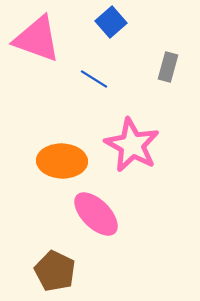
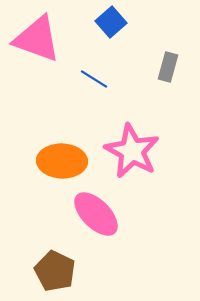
pink star: moved 6 px down
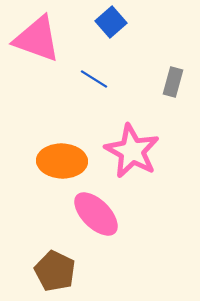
gray rectangle: moved 5 px right, 15 px down
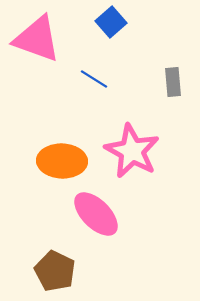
gray rectangle: rotated 20 degrees counterclockwise
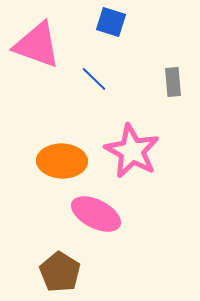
blue square: rotated 32 degrees counterclockwise
pink triangle: moved 6 px down
blue line: rotated 12 degrees clockwise
pink ellipse: rotated 18 degrees counterclockwise
brown pentagon: moved 5 px right, 1 px down; rotated 6 degrees clockwise
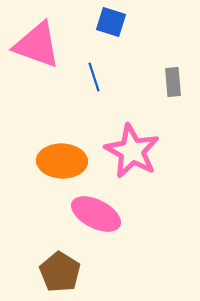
blue line: moved 2 px up; rotated 28 degrees clockwise
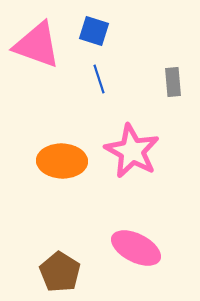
blue square: moved 17 px left, 9 px down
blue line: moved 5 px right, 2 px down
pink ellipse: moved 40 px right, 34 px down
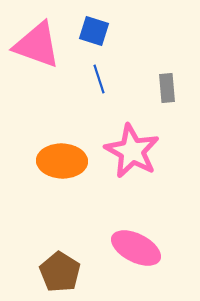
gray rectangle: moved 6 px left, 6 px down
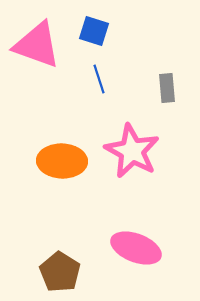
pink ellipse: rotated 6 degrees counterclockwise
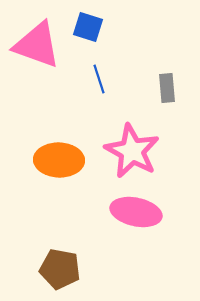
blue square: moved 6 px left, 4 px up
orange ellipse: moved 3 px left, 1 px up
pink ellipse: moved 36 px up; rotated 9 degrees counterclockwise
brown pentagon: moved 3 px up; rotated 21 degrees counterclockwise
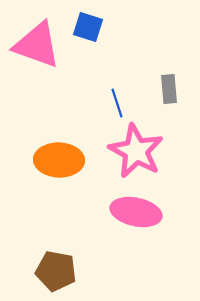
blue line: moved 18 px right, 24 px down
gray rectangle: moved 2 px right, 1 px down
pink star: moved 4 px right
brown pentagon: moved 4 px left, 2 px down
